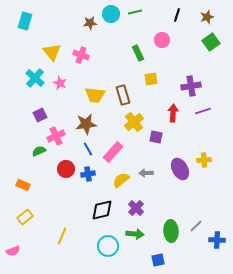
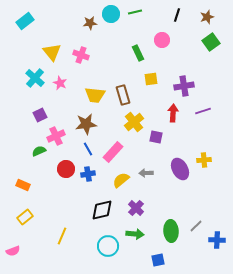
cyan rectangle at (25, 21): rotated 36 degrees clockwise
purple cross at (191, 86): moved 7 px left
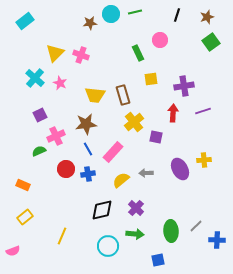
pink circle at (162, 40): moved 2 px left
yellow triangle at (52, 52): moved 3 px right, 1 px down; rotated 24 degrees clockwise
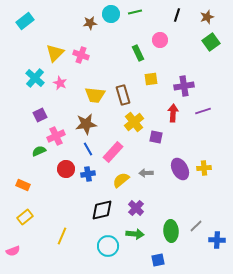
yellow cross at (204, 160): moved 8 px down
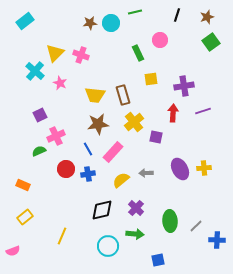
cyan circle at (111, 14): moved 9 px down
cyan cross at (35, 78): moved 7 px up
brown star at (86, 124): moved 12 px right
green ellipse at (171, 231): moved 1 px left, 10 px up
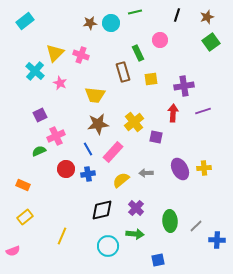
brown rectangle at (123, 95): moved 23 px up
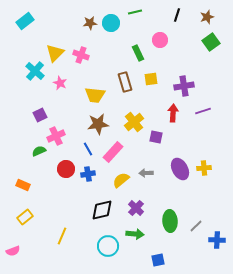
brown rectangle at (123, 72): moved 2 px right, 10 px down
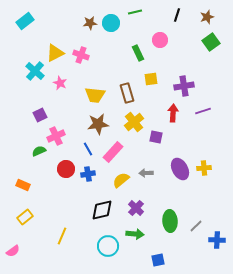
yellow triangle at (55, 53): rotated 18 degrees clockwise
brown rectangle at (125, 82): moved 2 px right, 11 px down
pink semicircle at (13, 251): rotated 16 degrees counterclockwise
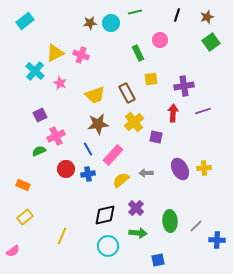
brown rectangle at (127, 93): rotated 12 degrees counterclockwise
yellow trapezoid at (95, 95): rotated 25 degrees counterclockwise
pink rectangle at (113, 152): moved 3 px down
black diamond at (102, 210): moved 3 px right, 5 px down
green arrow at (135, 234): moved 3 px right, 1 px up
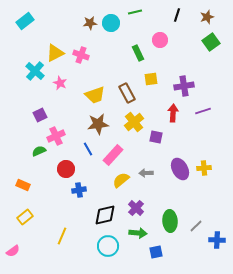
blue cross at (88, 174): moved 9 px left, 16 px down
blue square at (158, 260): moved 2 px left, 8 px up
